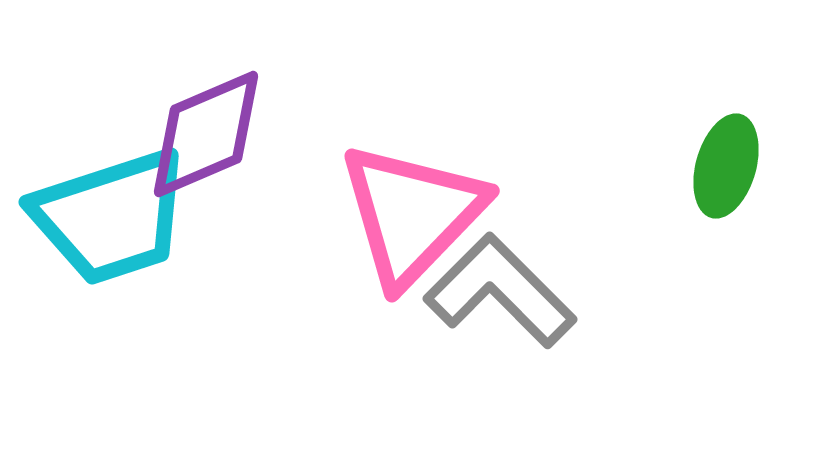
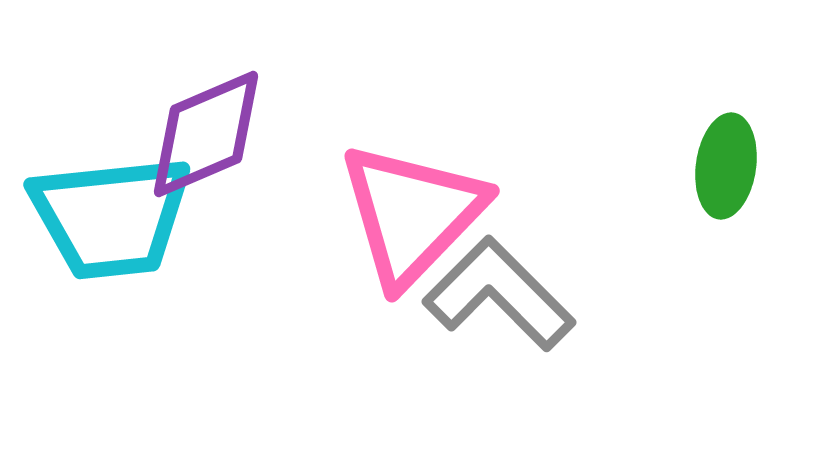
green ellipse: rotated 8 degrees counterclockwise
cyan trapezoid: rotated 12 degrees clockwise
gray L-shape: moved 1 px left, 3 px down
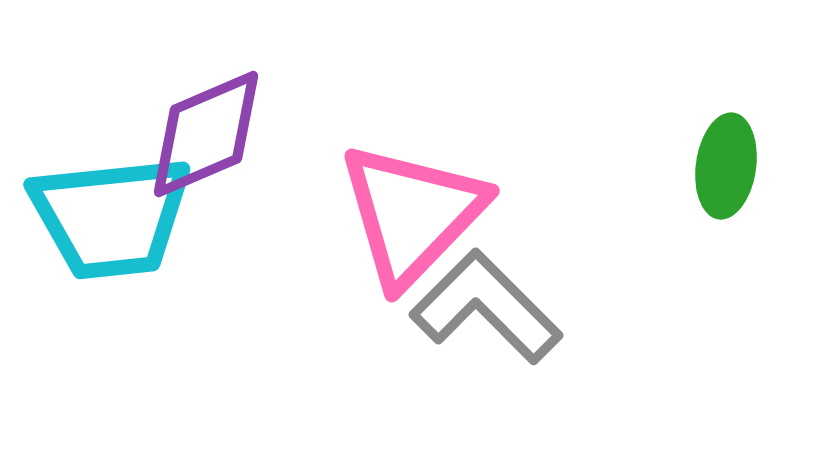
gray L-shape: moved 13 px left, 13 px down
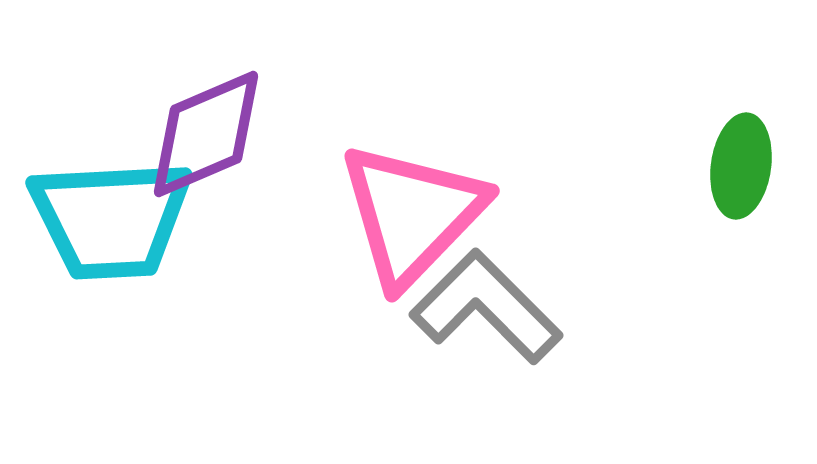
green ellipse: moved 15 px right
cyan trapezoid: moved 2 px down; rotated 3 degrees clockwise
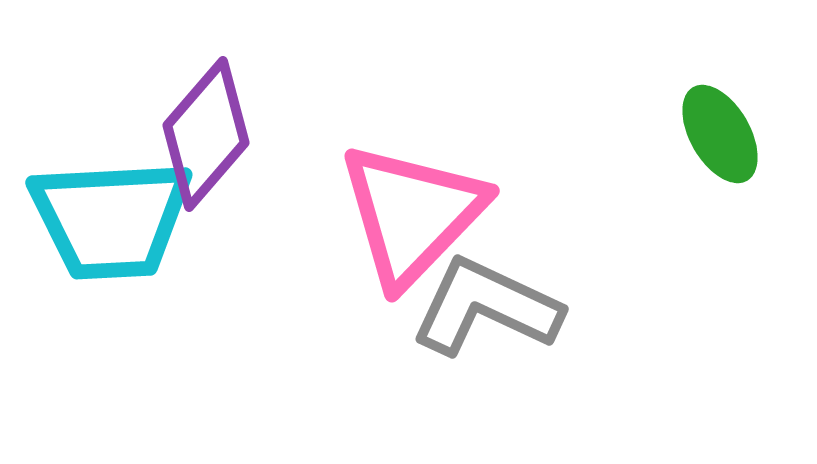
purple diamond: rotated 26 degrees counterclockwise
green ellipse: moved 21 px left, 32 px up; rotated 38 degrees counterclockwise
gray L-shape: rotated 20 degrees counterclockwise
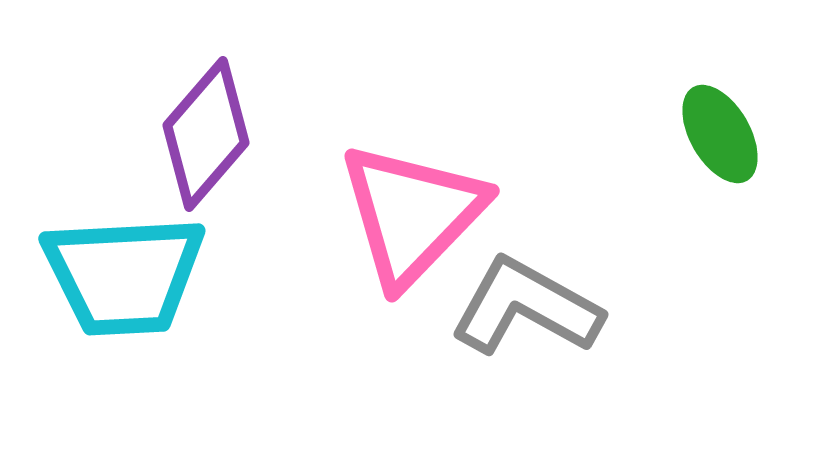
cyan trapezoid: moved 13 px right, 56 px down
gray L-shape: moved 40 px right; rotated 4 degrees clockwise
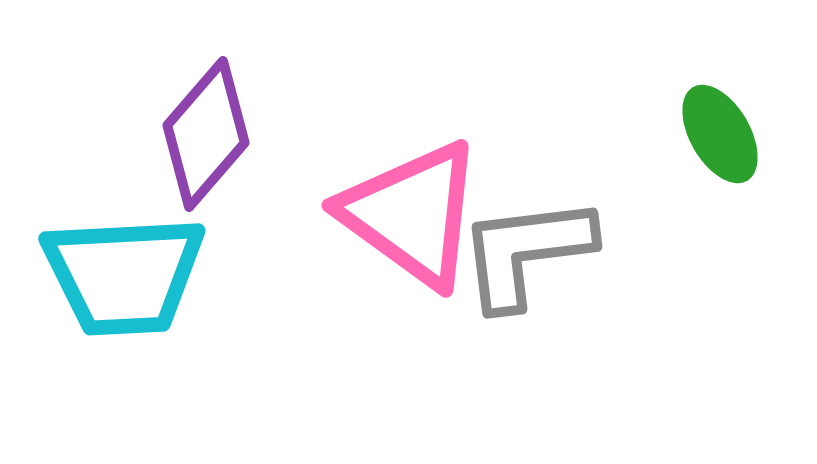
pink triangle: rotated 38 degrees counterclockwise
gray L-shape: moved 55 px up; rotated 36 degrees counterclockwise
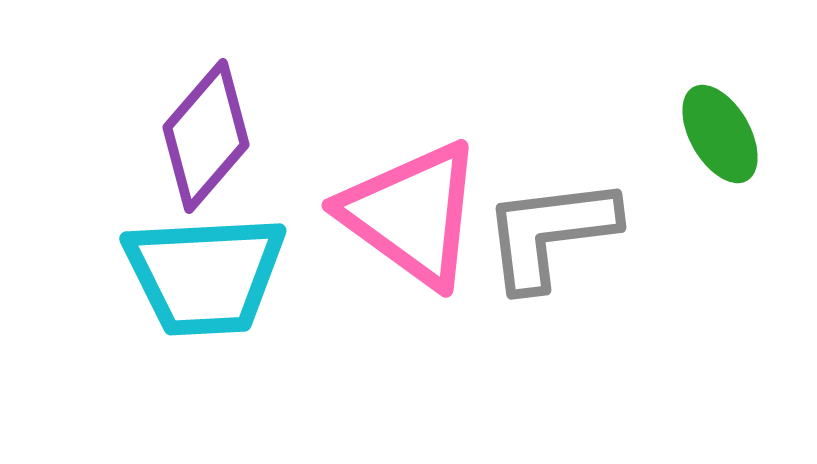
purple diamond: moved 2 px down
gray L-shape: moved 24 px right, 19 px up
cyan trapezoid: moved 81 px right
